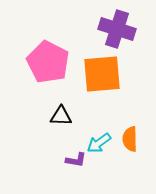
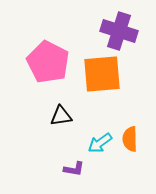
purple cross: moved 2 px right, 2 px down
black triangle: rotated 10 degrees counterclockwise
cyan arrow: moved 1 px right
purple L-shape: moved 2 px left, 9 px down
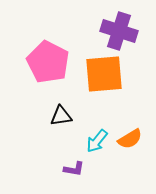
orange square: moved 2 px right
orange semicircle: rotated 120 degrees counterclockwise
cyan arrow: moved 3 px left, 2 px up; rotated 15 degrees counterclockwise
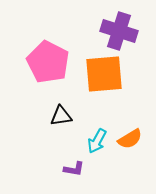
cyan arrow: rotated 10 degrees counterclockwise
